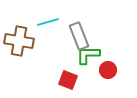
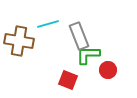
cyan line: moved 2 px down
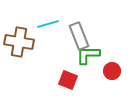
brown cross: moved 1 px down
red circle: moved 4 px right, 1 px down
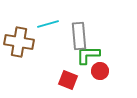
gray rectangle: rotated 16 degrees clockwise
red circle: moved 12 px left
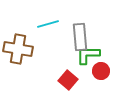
gray rectangle: moved 1 px right, 1 px down
brown cross: moved 1 px left, 7 px down
red circle: moved 1 px right
red square: rotated 18 degrees clockwise
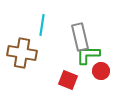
cyan line: moved 6 px left, 1 px down; rotated 65 degrees counterclockwise
gray rectangle: rotated 8 degrees counterclockwise
brown cross: moved 4 px right, 4 px down
red square: rotated 18 degrees counterclockwise
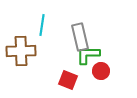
brown cross: moved 1 px left, 2 px up; rotated 12 degrees counterclockwise
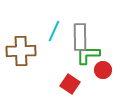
cyan line: moved 12 px right, 6 px down; rotated 15 degrees clockwise
gray rectangle: rotated 12 degrees clockwise
red circle: moved 2 px right, 1 px up
red square: moved 2 px right, 4 px down; rotated 12 degrees clockwise
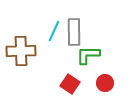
gray rectangle: moved 6 px left, 5 px up
red circle: moved 2 px right, 13 px down
